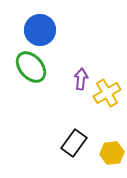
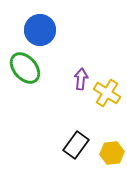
green ellipse: moved 6 px left, 1 px down
yellow cross: rotated 28 degrees counterclockwise
black rectangle: moved 2 px right, 2 px down
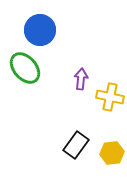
yellow cross: moved 3 px right, 4 px down; rotated 20 degrees counterclockwise
